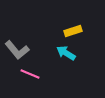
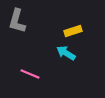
gray L-shape: moved 29 px up; rotated 55 degrees clockwise
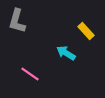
yellow rectangle: moved 13 px right; rotated 66 degrees clockwise
pink line: rotated 12 degrees clockwise
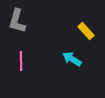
cyan arrow: moved 6 px right, 6 px down
pink line: moved 9 px left, 13 px up; rotated 54 degrees clockwise
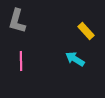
cyan arrow: moved 3 px right
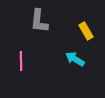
gray L-shape: moved 22 px right; rotated 10 degrees counterclockwise
yellow rectangle: rotated 12 degrees clockwise
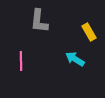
yellow rectangle: moved 3 px right, 1 px down
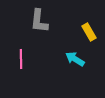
pink line: moved 2 px up
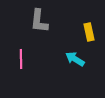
yellow rectangle: rotated 18 degrees clockwise
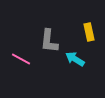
gray L-shape: moved 10 px right, 20 px down
pink line: rotated 60 degrees counterclockwise
